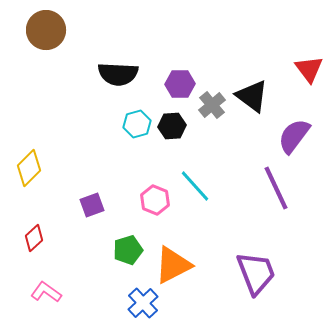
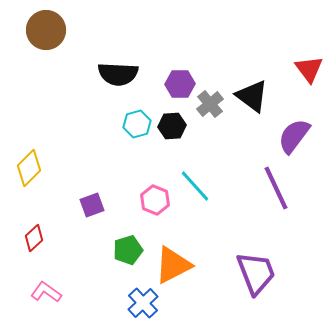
gray cross: moved 2 px left, 1 px up
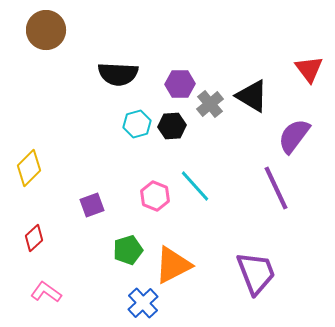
black triangle: rotated 6 degrees counterclockwise
pink hexagon: moved 4 px up
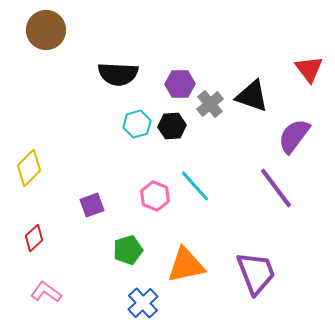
black triangle: rotated 12 degrees counterclockwise
purple line: rotated 12 degrees counterclockwise
orange triangle: moved 13 px right; rotated 15 degrees clockwise
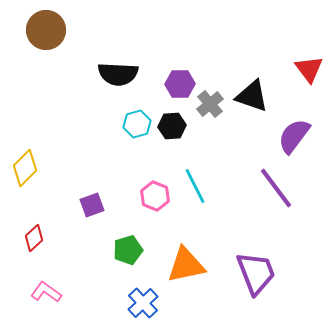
yellow diamond: moved 4 px left
cyan line: rotated 15 degrees clockwise
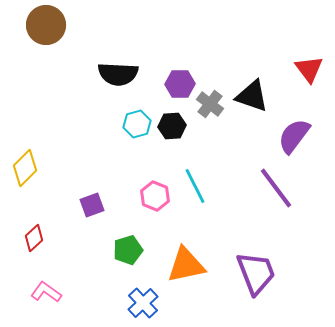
brown circle: moved 5 px up
gray cross: rotated 12 degrees counterclockwise
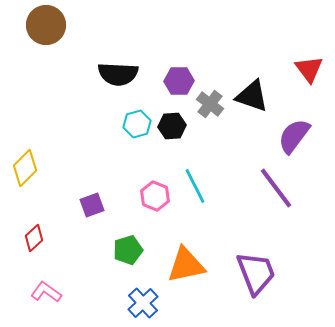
purple hexagon: moved 1 px left, 3 px up
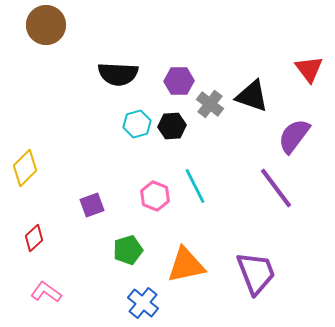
blue cross: rotated 8 degrees counterclockwise
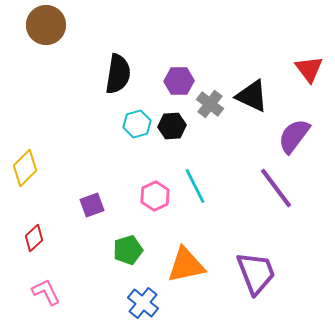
black semicircle: rotated 84 degrees counterclockwise
black triangle: rotated 6 degrees clockwise
pink hexagon: rotated 12 degrees clockwise
pink L-shape: rotated 28 degrees clockwise
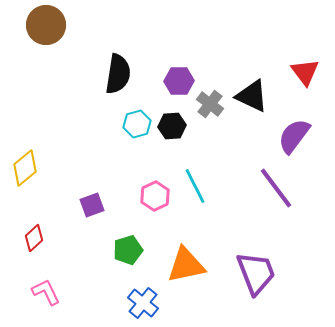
red triangle: moved 4 px left, 3 px down
yellow diamond: rotated 6 degrees clockwise
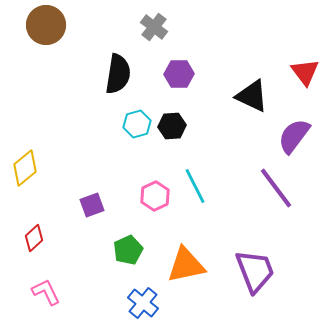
purple hexagon: moved 7 px up
gray cross: moved 56 px left, 77 px up
green pentagon: rotated 8 degrees counterclockwise
purple trapezoid: moved 1 px left, 2 px up
